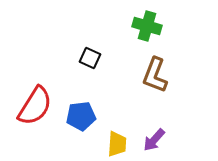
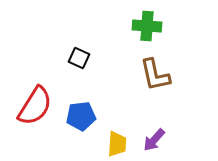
green cross: rotated 12 degrees counterclockwise
black square: moved 11 px left
brown L-shape: rotated 33 degrees counterclockwise
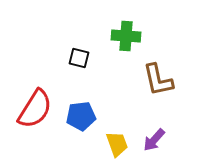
green cross: moved 21 px left, 10 px down
black square: rotated 10 degrees counterclockwise
brown L-shape: moved 3 px right, 5 px down
red semicircle: moved 3 px down
yellow trapezoid: rotated 24 degrees counterclockwise
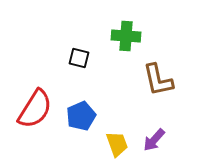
blue pentagon: rotated 16 degrees counterclockwise
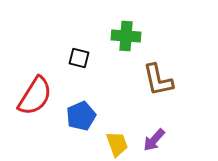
red semicircle: moved 13 px up
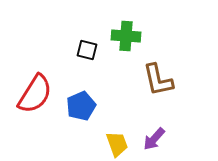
black square: moved 8 px right, 8 px up
red semicircle: moved 2 px up
blue pentagon: moved 10 px up
purple arrow: moved 1 px up
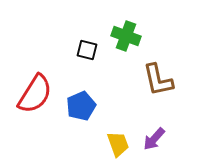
green cross: rotated 16 degrees clockwise
yellow trapezoid: moved 1 px right
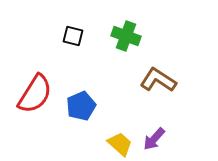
black square: moved 14 px left, 14 px up
brown L-shape: rotated 135 degrees clockwise
yellow trapezoid: moved 2 px right; rotated 28 degrees counterclockwise
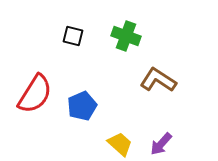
blue pentagon: moved 1 px right
purple arrow: moved 7 px right, 5 px down
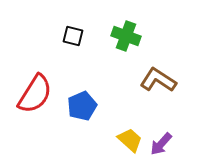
yellow trapezoid: moved 10 px right, 4 px up
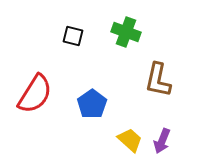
green cross: moved 4 px up
brown L-shape: rotated 111 degrees counterclockwise
blue pentagon: moved 10 px right, 2 px up; rotated 12 degrees counterclockwise
purple arrow: moved 1 px right, 3 px up; rotated 20 degrees counterclockwise
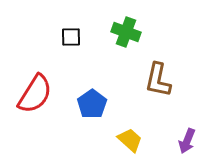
black square: moved 2 px left, 1 px down; rotated 15 degrees counterclockwise
purple arrow: moved 25 px right
